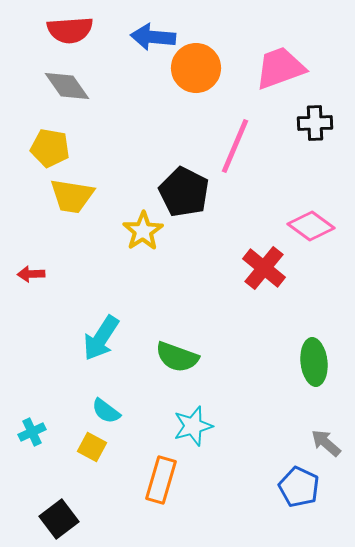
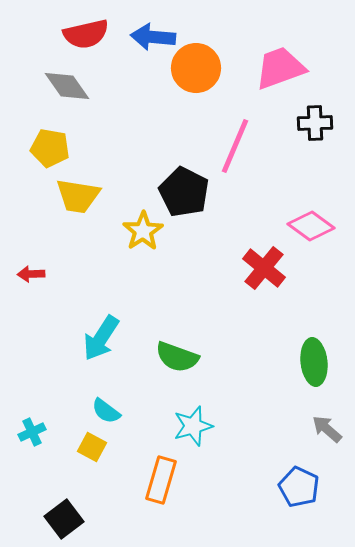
red semicircle: moved 16 px right, 4 px down; rotated 9 degrees counterclockwise
yellow trapezoid: moved 6 px right
gray arrow: moved 1 px right, 14 px up
black square: moved 5 px right
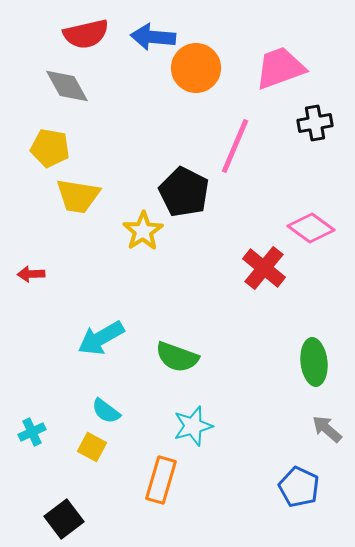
gray diamond: rotated 6 degrees clockwise
black cross: rotated 8 degrees counterclockwise
pink diamond: moved 2 px down
cyan arrow: rotated 27 degrees clockwise
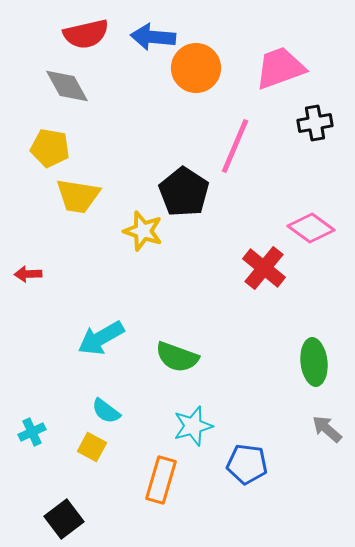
black pentagon: rotated 6 degrees clockwise
yellow star: rotated 21 degrees counterclockwise
red arrow: moved 3 px left
blue pentagon: moved 52 px left, 23 px up; rotated 18 degrees counterclockwise
